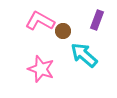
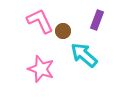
pink L-shape: rotated 36 degrees clockwise
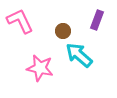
pink L-shape: moved 20 px left
cyan arrow: moved 5 px left
pink star: moved 1 px left, 1 px up; rotated 8 degrees counterclockwise
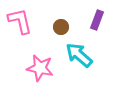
pink L-shape: rotated 12 degrees clockwise
brown circle: moved 2 px left, 4 px up
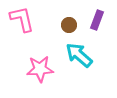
pink L-shape: moved 2 px right, 2 px up
brown circle: moved 8 px right, 2 px up
pink star: moved 1 px down; rotated 16 degrees counterclockwise
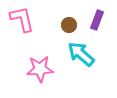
cyan arrow: moved 2 px right, 1 px up
